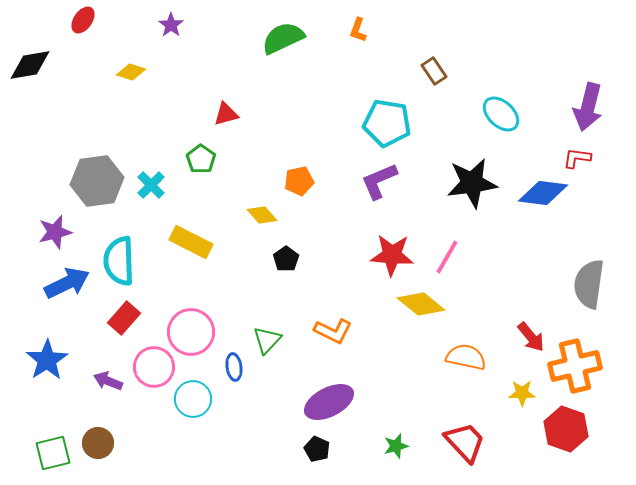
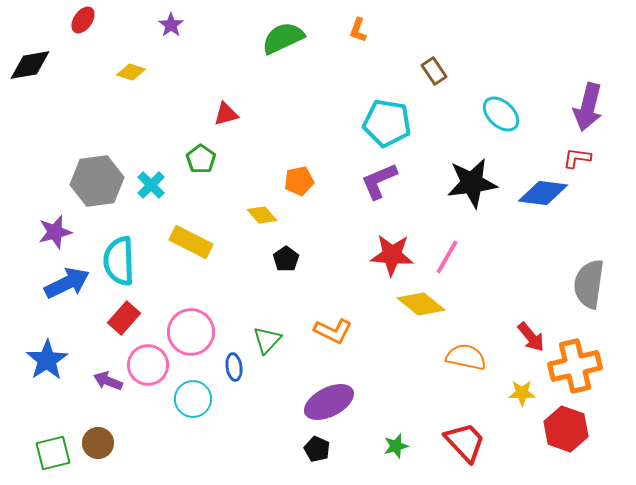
pink circle at (154, 367): moved 6 px left, 2 px up
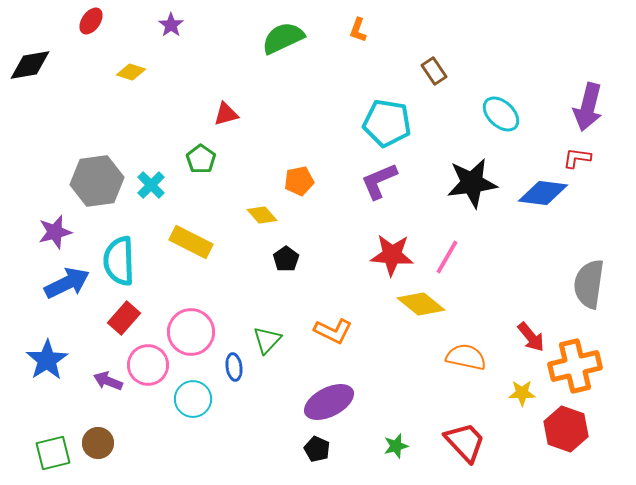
red ellipse at (83, 20): moved 8 px right, 1 px down
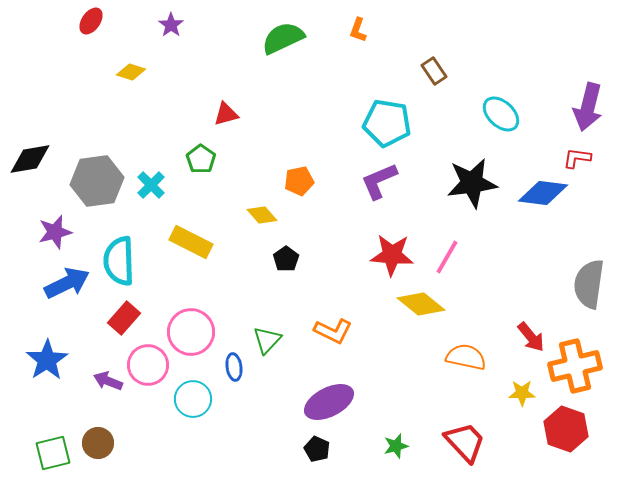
black diamond at (30, 65): moved 94 px down
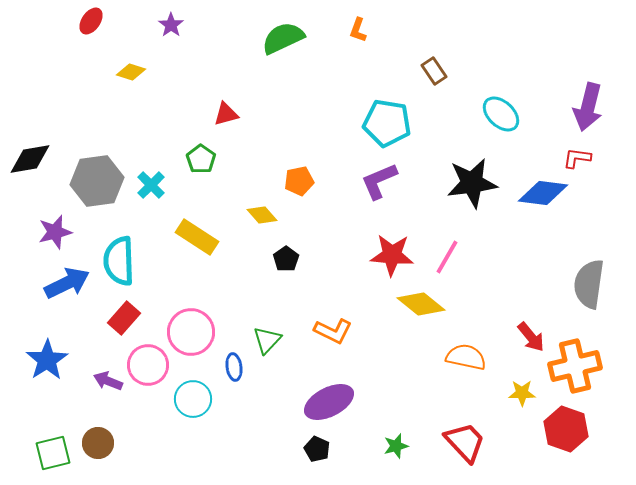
yellow rectangle at (191, 242): moved 6 px right, 5 px up; rotated 6 degrees clockwise
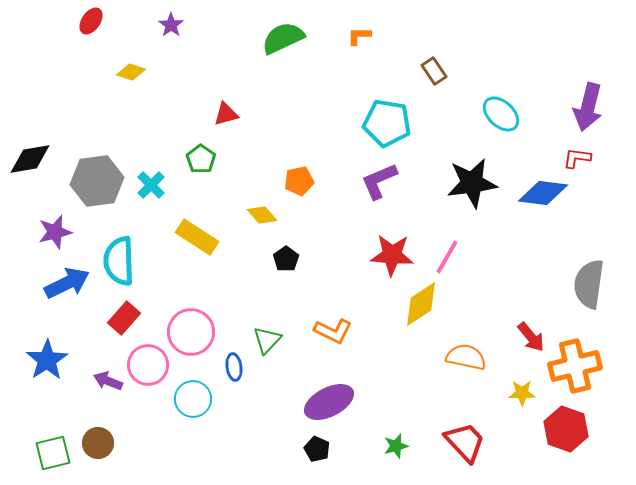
orange L-shape at (358, 30): moved 1 px right, 6 px down; rotated 70 degrees clockwise
yellow diamond at (421, 304): rotated 72 degrees counterclockwise
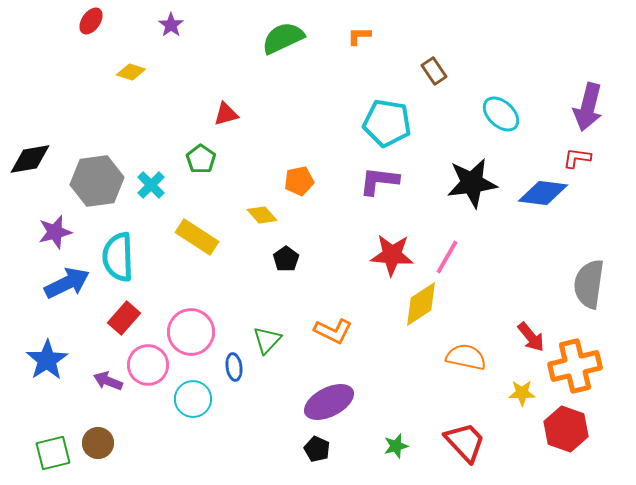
purple L-shape at (379, 181): rotated 30 degrees clockwise
cyan semicircle at (119, 261): moved 1 px left, 4 px up
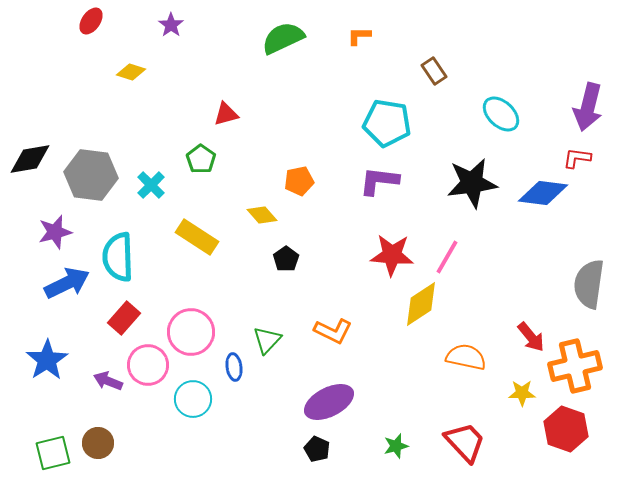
gray hexagon at (97, 181): moved 6 px left, 6 px up; rotated 15 degrees clockwise
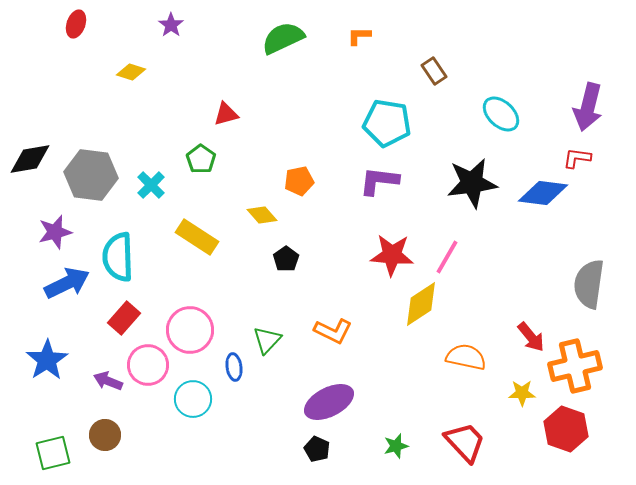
red ellipse at (91, 21): moved 15 px left, 3 px down; rotated 16 degrees counterclockwise
pink circle at (191, 332): moved 1 px left, 2 px up
brown circle at (98, 443): moved 7 px right, 8 px up
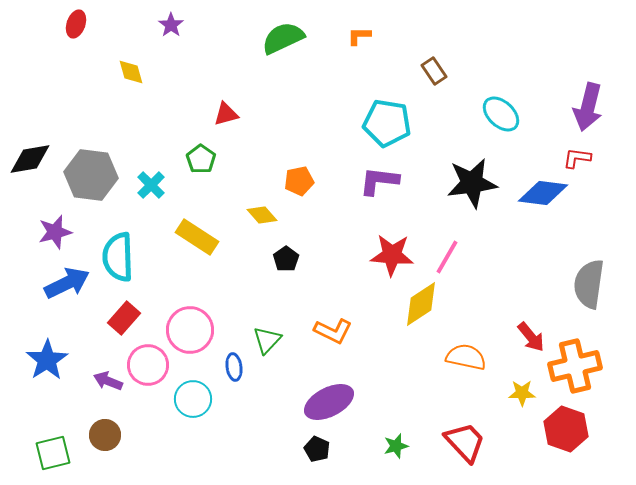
yellow diamond at (131, 72): rotated 56 degrees clockwise
